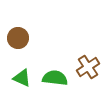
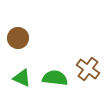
brown cross: moved 2 px down; rotated 20 degrees counterclockwise
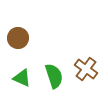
brown cross: moved 2 px left
green semicircle: moved 1 px left, 2 px up; rotated 65 degrees clockwise
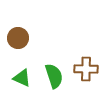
brown cross: rotated 35 degrees counterclockwise
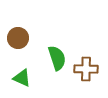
green semicircle: moved 3 px right, 18 px up
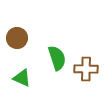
brown circle: moved 1 px left
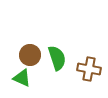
brown circle: moved 13 px right, 17 px down
brown cross: moved 3 px right; rotated 10 degrees clockwise
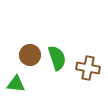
brown cross: moved 1 px left, 1 px up
green triangle: moved 6 px left, 6 px down; rotated 18 degrees counterclockwise
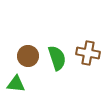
brown circle: moved 2 px left, 1 px down
brown cross: moved 15 px up
